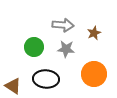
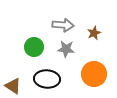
black ellipse: moved 1 px right
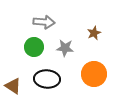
gray arrow: moved 19 px left, 3 px up
gray star: moved 1 px left, 1 px up
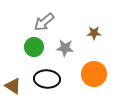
gray arrow: rotated 135 degrees clockwise
brown star: rotated 24 degrees clockwise
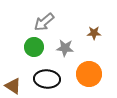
orange circle: moved 5 px left
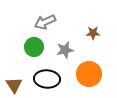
gray arrow: moved 1 px right; rotated 15 degrees clockwise
brown star: moved 1 px left
gray star: moved 2 px down; rotated 18 degrees counterclockwise
brown triangle: moved 1 px right, 1 px up; rotated 24 degrees clockwise
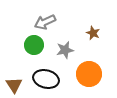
brown star: rotated 24 degrees clockwise
green circle: moved 2 px up
black ellipse: moved 1 px left; rotated 10 degrees clockwise
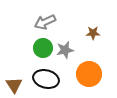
brown star: rotated 24 degrees counterclockwise
green circle: moved 9 px right, 3 px down
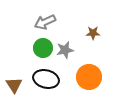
orange circle: moved 3 px down
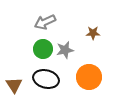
green circle: moved 1 px down
